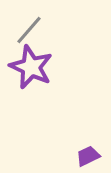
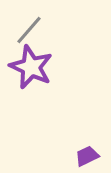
purple trapezoid: moved 1 px left
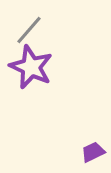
purple trapezoid: moved 6 px right, 4 px up
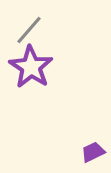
purple star: rotated 9 degrees clockwise
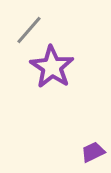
purple star: moved 21 px right
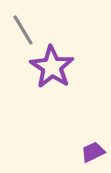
gray line: moved 6 px left; rotated 72 degrees counterclockwise
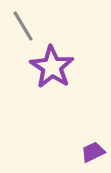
gray line: moved 4 px up
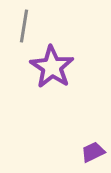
gray line: moved 1 px right; rotated 40 degrees clockwise
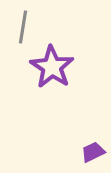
gray line: moved 1 px left, 1 px down
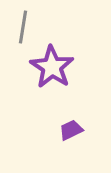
purple trapezoid: moved 22 px left, 22 px up
